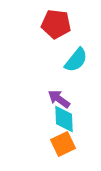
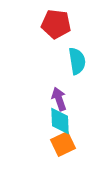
cyan semicircle: moved 1 px right, 1 px down; rotated 48 degrees counterclockwise
purple arrow: rotated 35 degrees clockwise
cyan diamond: moved 4 px left, 2 px down
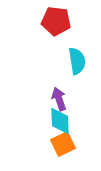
red pentagon: moved 3 px up
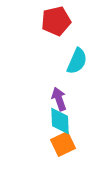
red pentagon: rotated 20 degrees counterclockwise
cyan semicircle: rotated 32 degrees clockwise
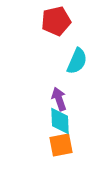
orange square: moved 2 px left, 1 px down; rotated 15 degrees clockwise
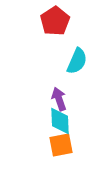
red pentagon: moved 1 px left; rotated 20 degrees counterclockwise
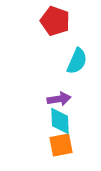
red pentagon: rotated 20 degrees counterclockwise
purple arrow: rotated 100 degrees clockwise
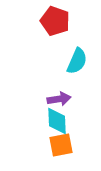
cyan diamond: moved 3 px left
